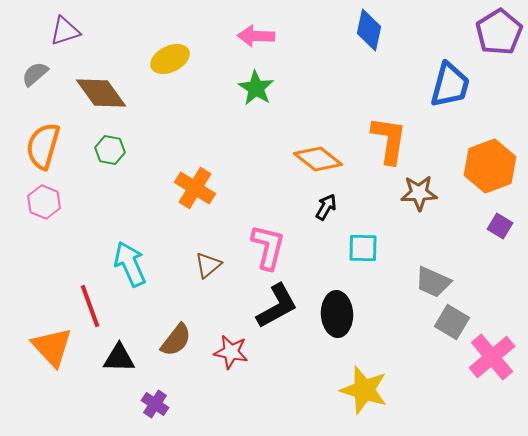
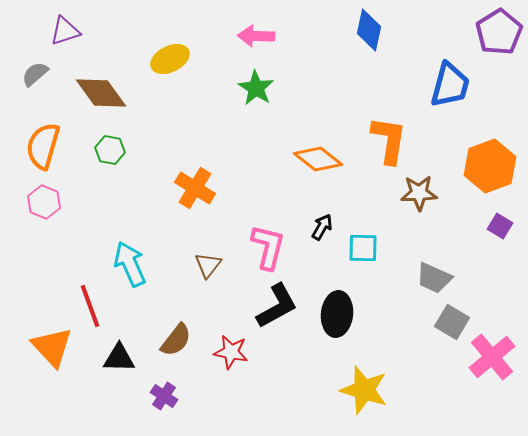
black arrow: moved 4 px left, 20 px down
brown triangle: rotated 12 degrees counterclockwise
gray trapezoid: moved 1 px right, 4 px up
black ellipse: rotated 9 degrees clockwise
purple cross: moved 9 px right, 8 px up
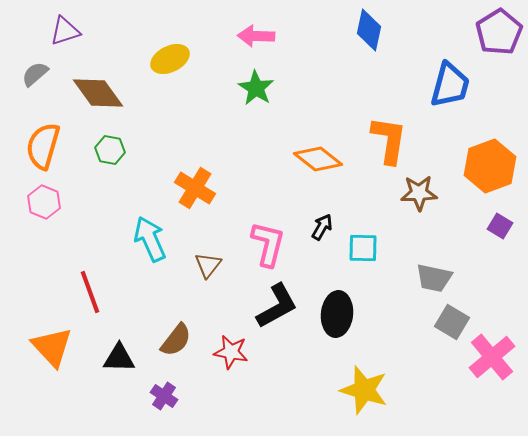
brown diamond: moved 3 px left
pink L-shape: moved 3 px up
cyan arrow: moved 20 px right, 25 px up
gray trapezoid: rotated 12 degrees counterclockwise
red line: moved 14 px up
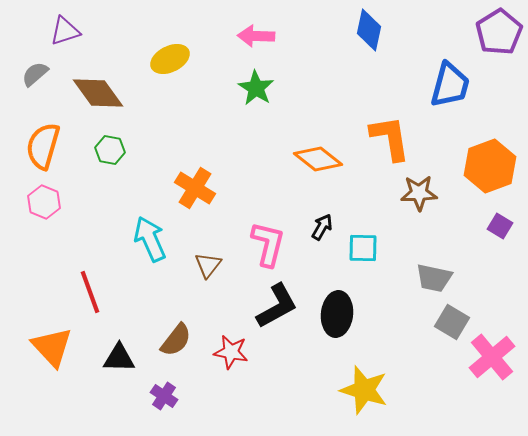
orange L-shape: moved 1 px right, 2 px up; rotated 18 degrees counterclockwise
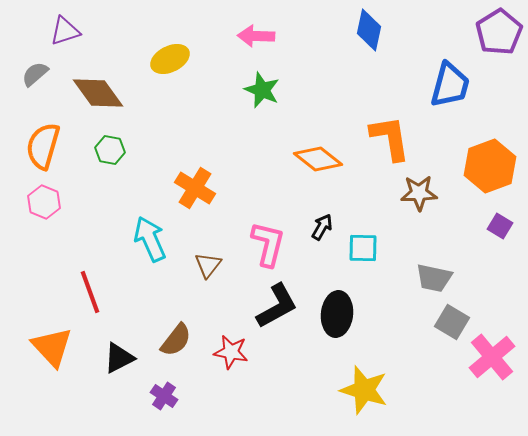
green star: moved 6 px right, 2 px down; rotated 9 degrees counterclockwise
black triangle: rotated 28 degrees counterclockwise
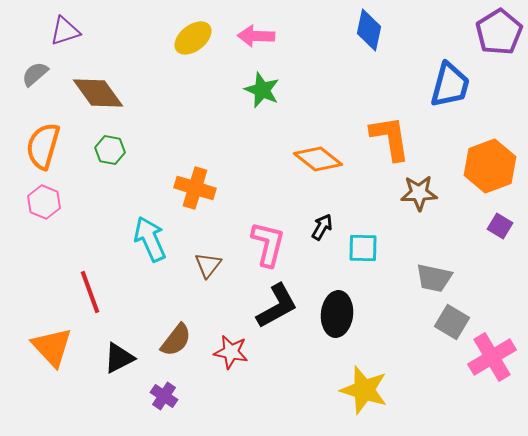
yellow ellipse: moved 23 px right, 21 px up; rotated 12 degrees counterclockwise
orange cross: rotated 15 degrees counterclockwise
pink cross: rotated 9 degrees clockwise
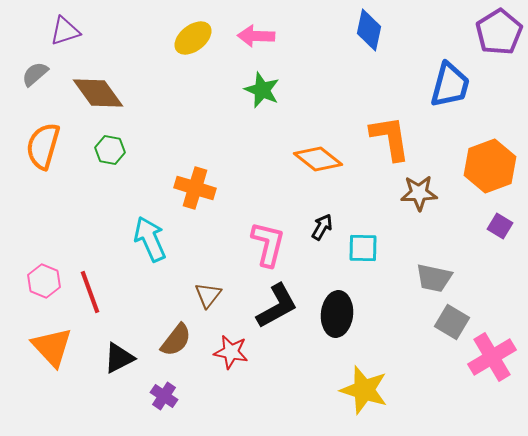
pink hexagon: moved 79 px down
brown triangle: moved 30 px down
